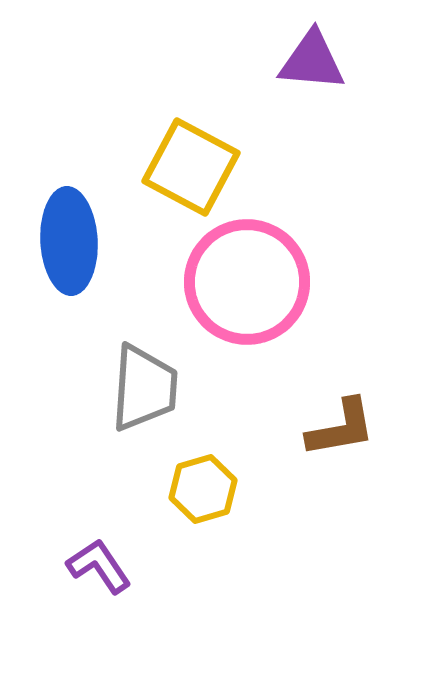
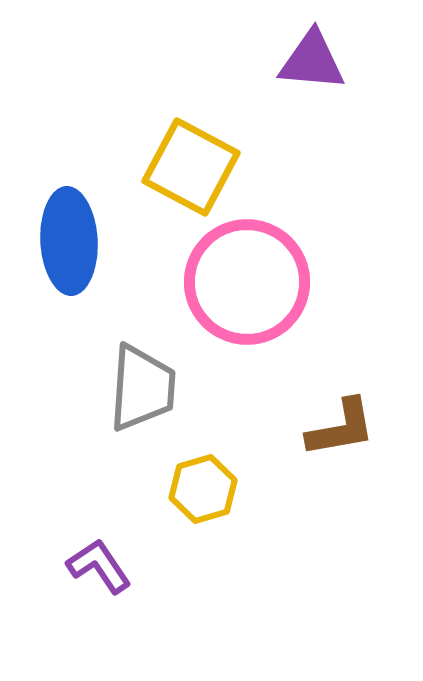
gray trapezoid: moved 2 px left
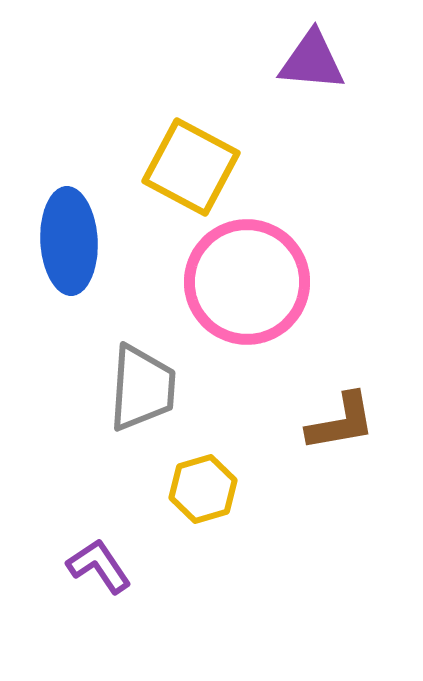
brown L-shape: moved 6 px up
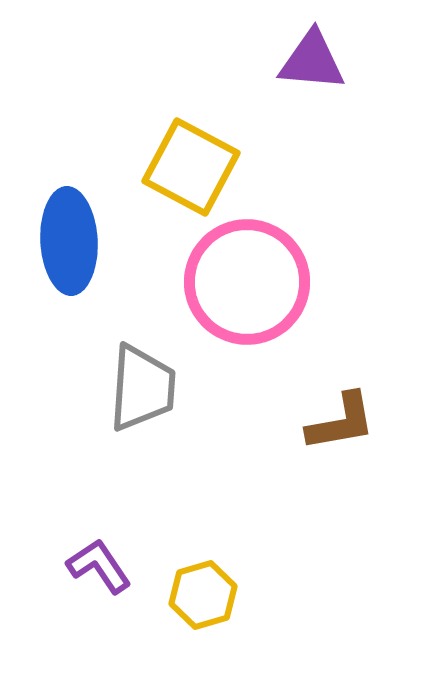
yellow hexagon: moved 106 px down
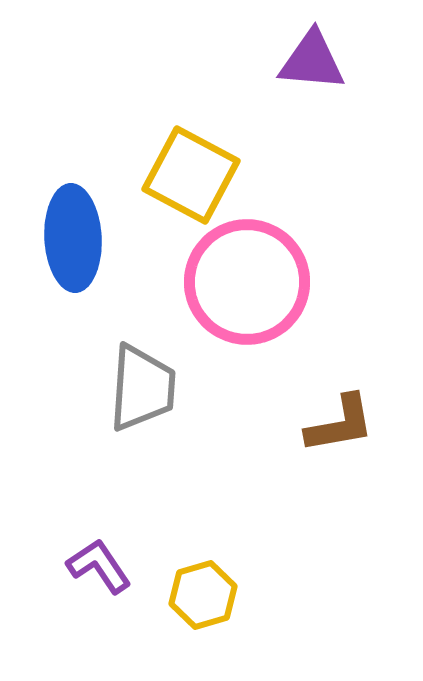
yellow square: moved 8 px down
blue ellipse: moved 4 px right, 3 px up
brown L-shape: moved 1 px left, 2 px down
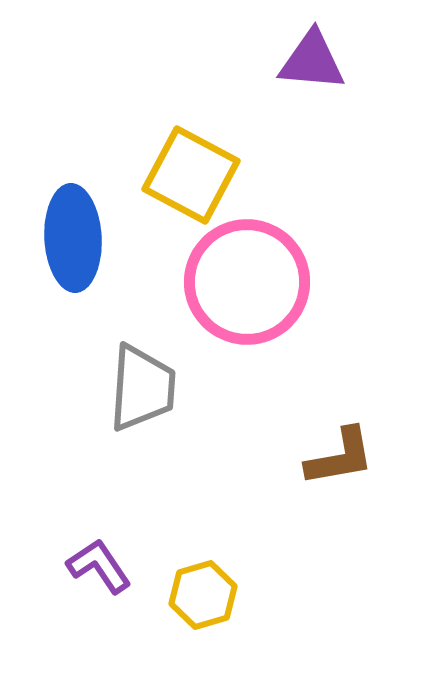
brown L-shape: moved 33 px down
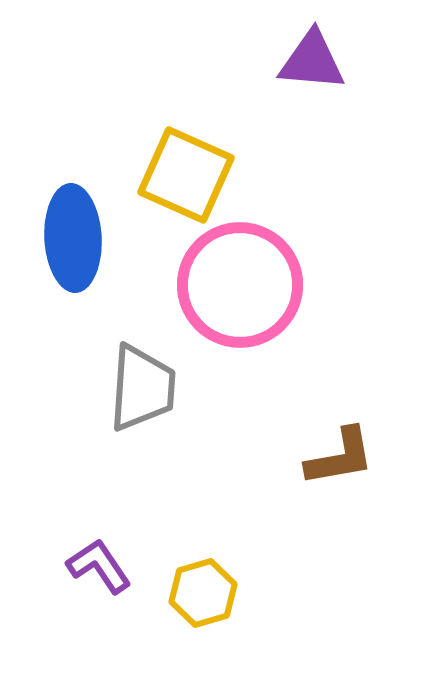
yellow square: moved 5 px left; rotated 4 degrees counterclockwise
pink circle: moved 7 px left, 3 px down
yellow hexagon: moved 2 px up
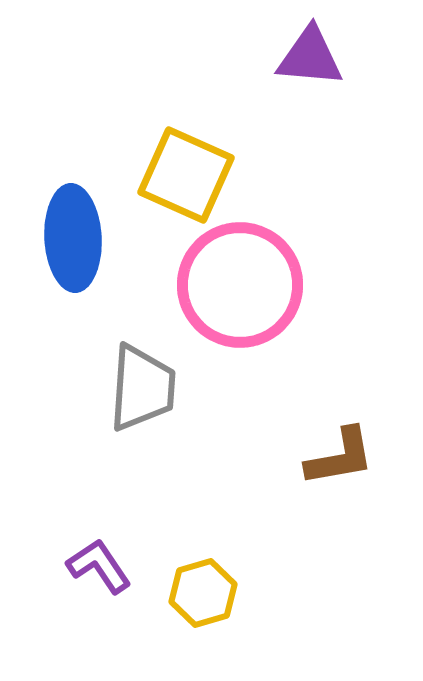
purple triangle: moved 2 px left, 4 px up
